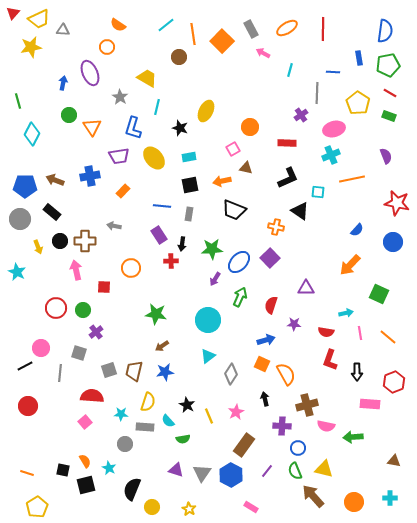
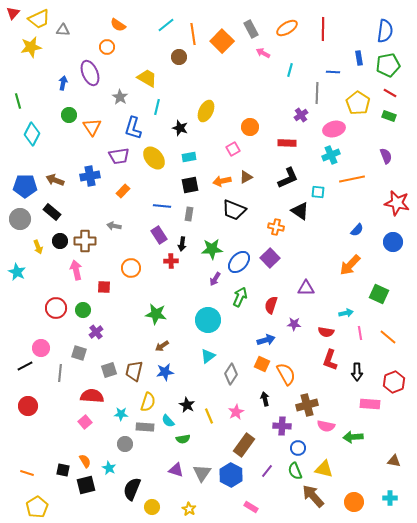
brown triangle at (246, 168): moved 9 px down; rotated 40 degrees counterclockwise
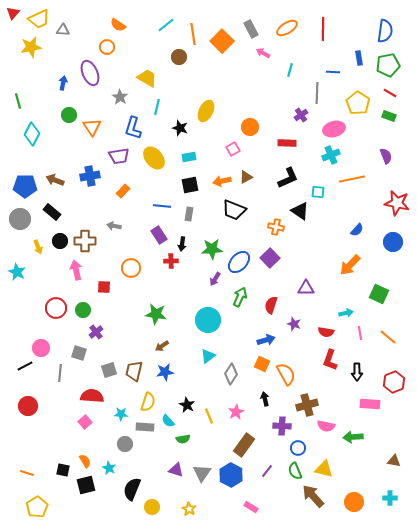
purple star at (294, 324): rotated 16 degrees clockwise
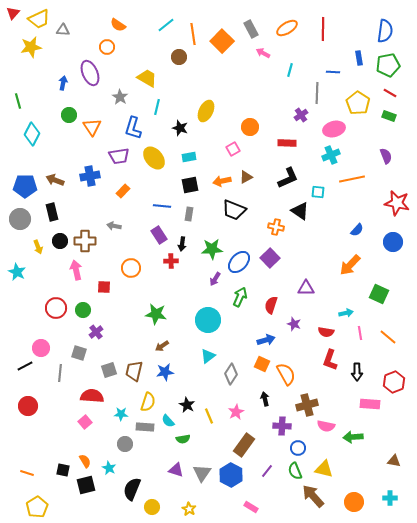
black rectangle at (52, 212): rotated 36 degrees clockwise
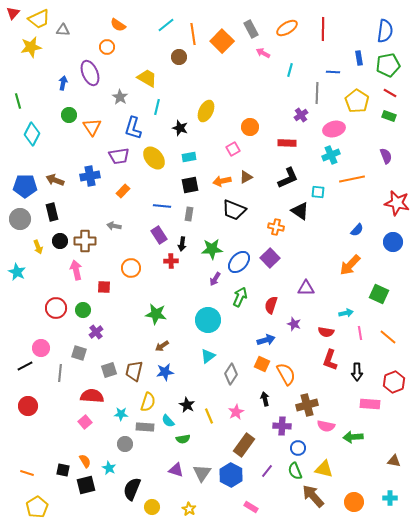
yellow pentagon at (358, 103): moved 1 px left, 2 px up
